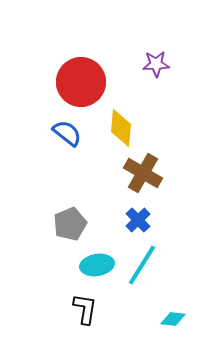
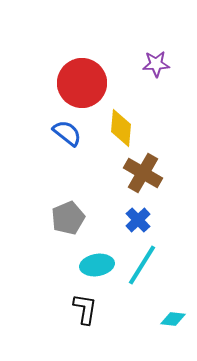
red circle: moved 1 px right, 1 px down
gray pentagon: moved 2 px left, 6 px up
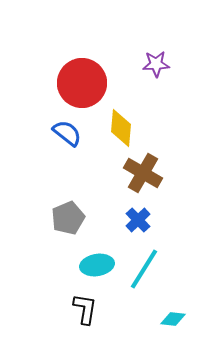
cyan line: moved 2 px right, 4 px down
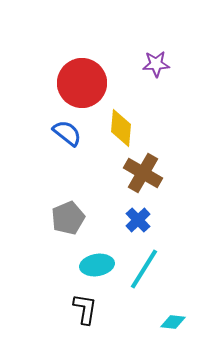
cyan diamond: moved 3 px down
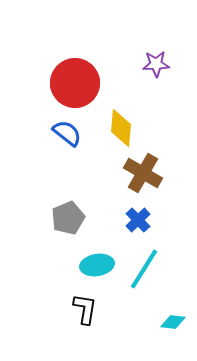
red circle: moved 7 px left
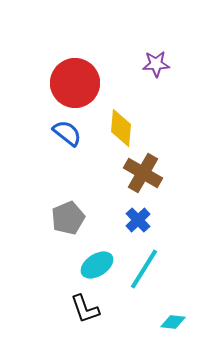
cyan ellipse: rotated 24 degrees counterclockwise
black L-shape: rotated 152 degrees clockwise
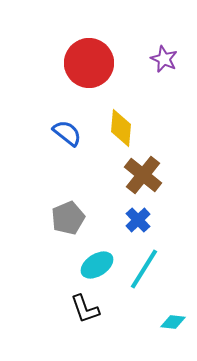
purple star: moved 8 px right, 5 px up; rotated 28 degrees clockwise
red circle: moved 14 px right, 20 px up
brown cross: moved 2 px down; rotated 9 degrees clockwise
